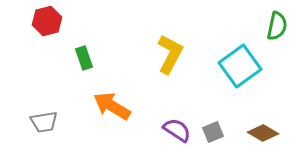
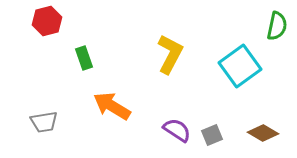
gray square: moved 1 px left, 3 px down
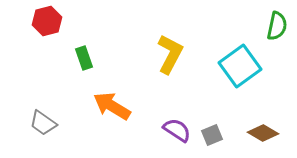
gray trapezoid: moved 1 px left, 1 px down; rotated 44 degrees clockwise
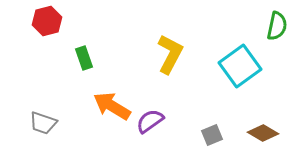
gray trapezoid: rotated 16 degrees counterclockwise
purple semicircle: moved 27 px left, 9 px up; rotated 68 degrees counterclockwise
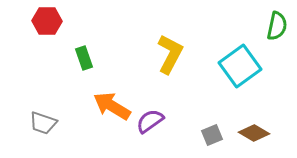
red hexagon: rotated 16 degrees clockwise
brown diamond: moved 9 px left
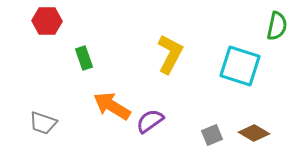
cyan square: rotated 36 degrees counterclockwise
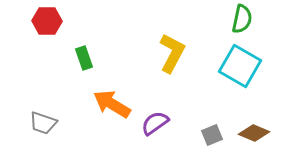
green semicircle: moved 35 px left, 7 px up
yellow L-shape: moved 2 px right, 1 px up
cyan square: rotated 12 degrees clockwise
orange arrow: moved 2 px up
purple semicircle: moved 5 px right, 2 px down
brown diamond: rotated 8 degrees counterclockwise
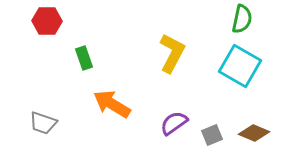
purple semicircle: moved 19 px right
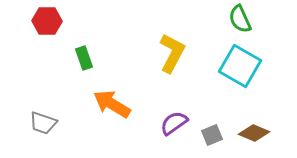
green semicircle: moved 2 px left; rotated 144 degrees clockwise
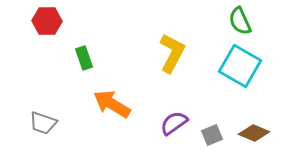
green semicircle: moved 2 px down
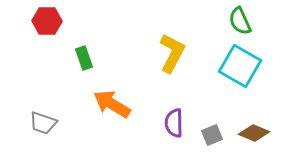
purple semicircle: rotated 56 degrees counterclockwise
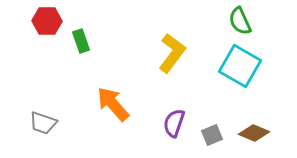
yellow L-shape: rotated 9 degrees clockwise
green rectangle: moved 3 px left, 17 px up
orange arrow: moved 1 px right; rotated 18 degrees clockwise
purple semicircle: rotated 20 degrees clockwise
